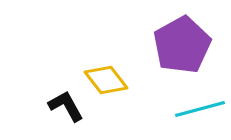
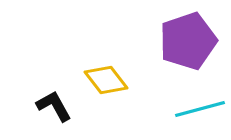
purple pentagon: moved 6 px right, 4 px up; rotated 10 degrees clockwise
black L-shape: moved 12 px left
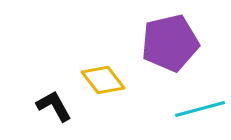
purple pentagon: moved 18 px left, 2 px down; rotated 6 degrees clockwise
yellow diamond: moved 3 px left
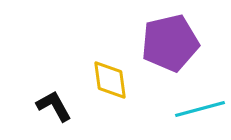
yellow diamond: moved 7 px right; rotated 30 degrees clockwise
